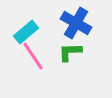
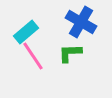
blue cross: moved 5 px right, 1 px up
green L-shape: moved 1 px down
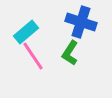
blue cross: rotated 12 degrees counterclockwise
green L-shape: rotated 55 degrees counterclockwise
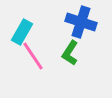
cyan rectangle: moved 4 px left; rotated 20 degrees counterclockwise
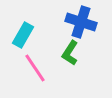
cyan rectangle: moved 1 px right, 3 px down
pink line: moved 2 px right, 12 px down
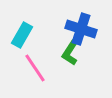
blue cross: moved 7 px down
cyan rectangle: moved 1 px left
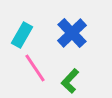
blue cross: moved 9 px left, 4 px down; rotated 28 degrees clockwise
green L-shape: moved 28 px down; rotated 10 degrees clockwise
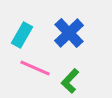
blue cross: moved 3 px left
pink line: rotated 32 degrees counterclockwise
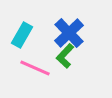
green L-shape: moved 5 px left, 25 px up
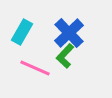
cyan rectangle: moved 3 px up
